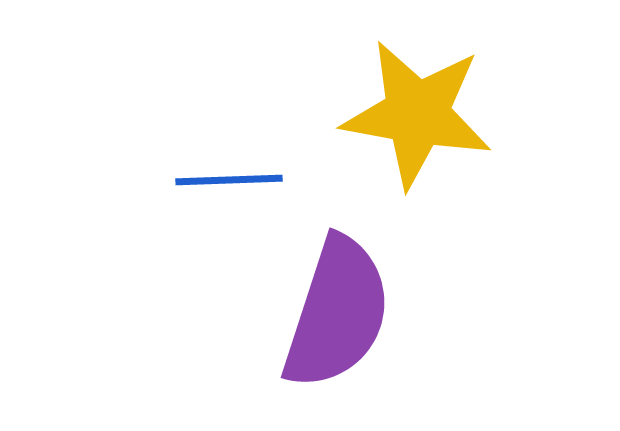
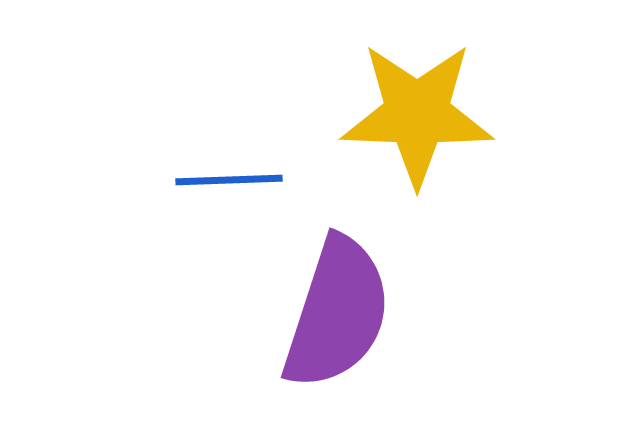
yellow star: rotated 8 degrees counterclockwise
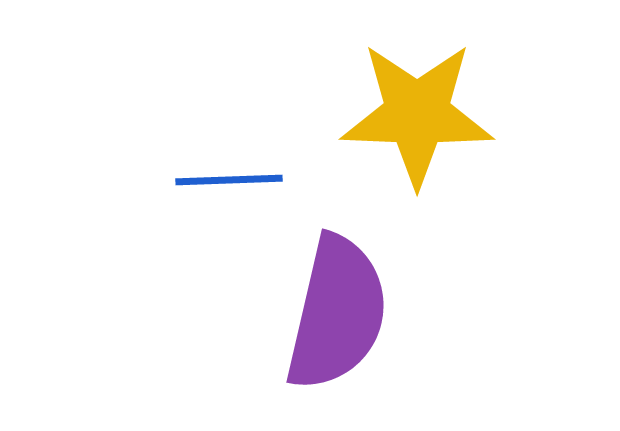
purple semicircle: rotated 5 degrees counterclockwise
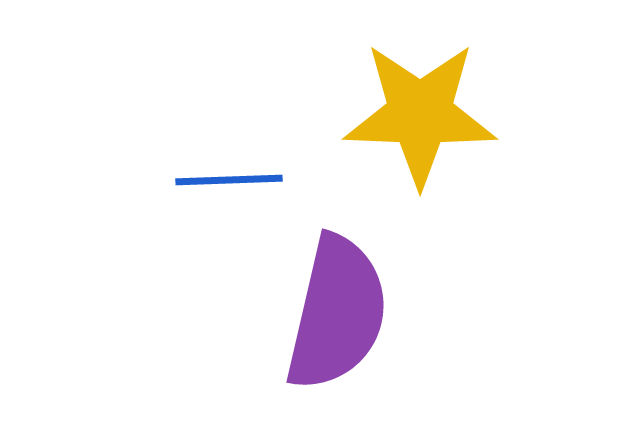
yellow star: moved 3 px right
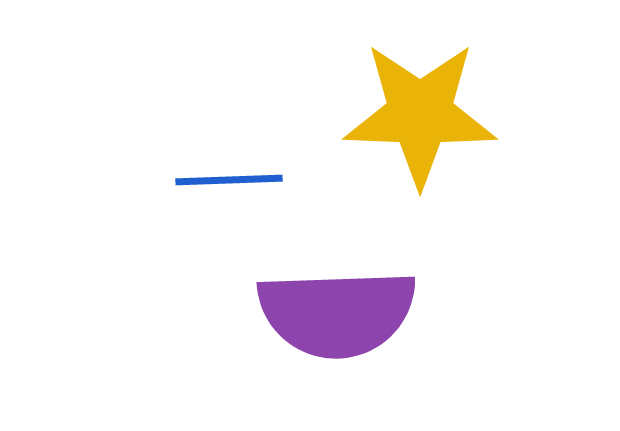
purple semicircle: rotated 75 degrees clockwise
